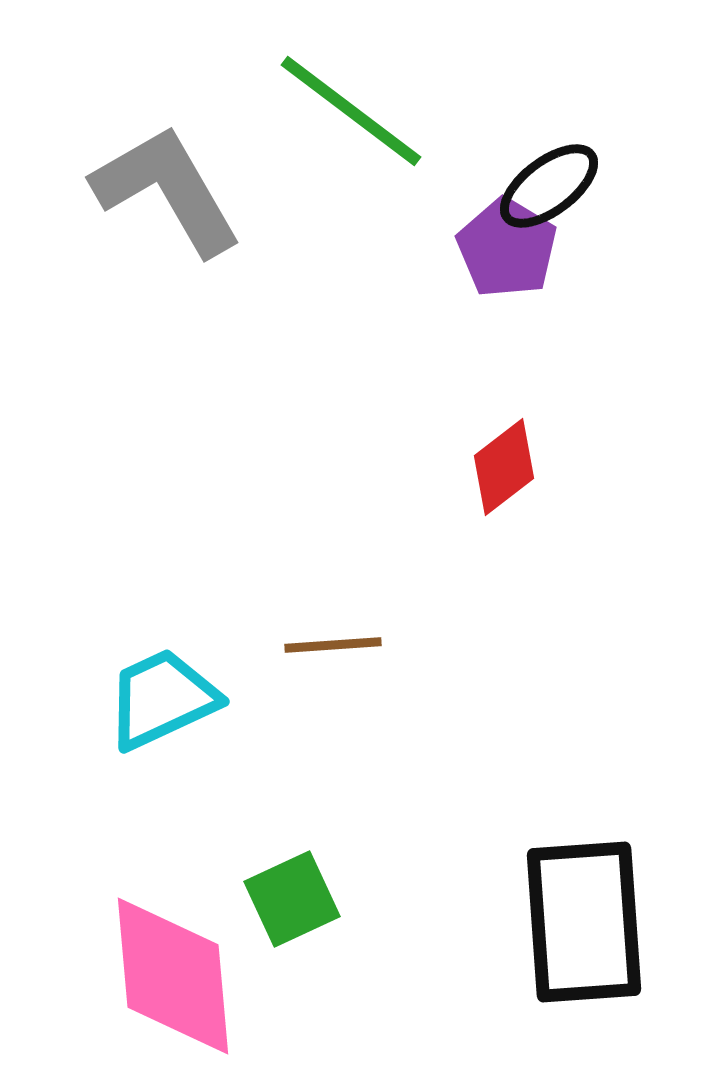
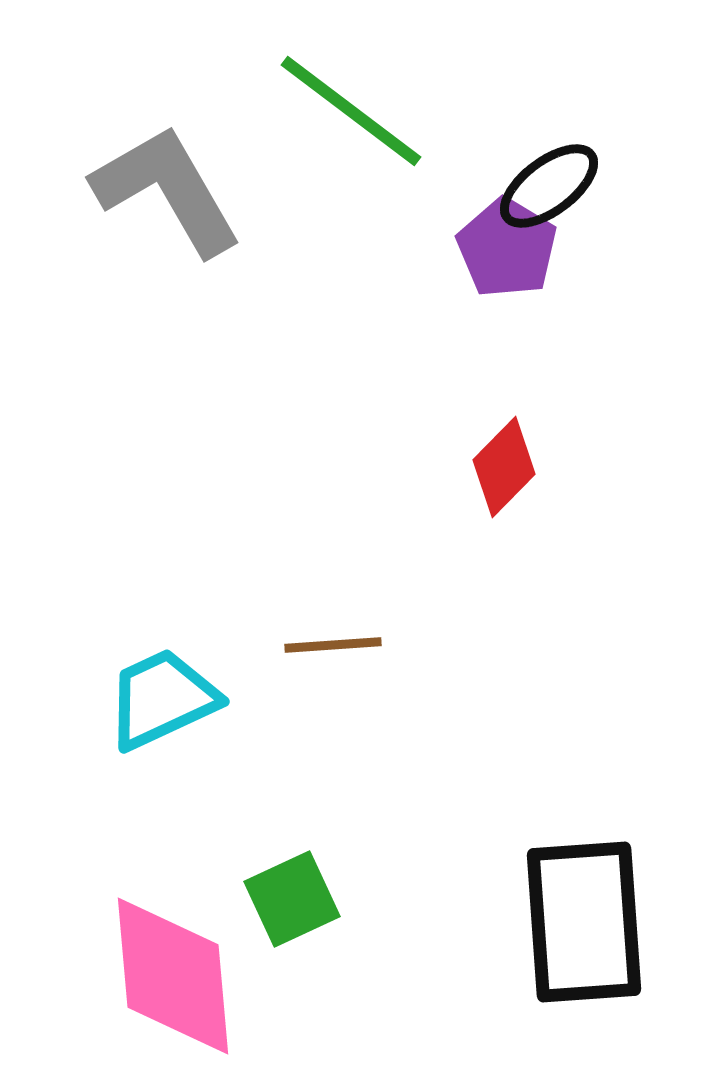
red diamond: rotated 8 degrees counterclockwise
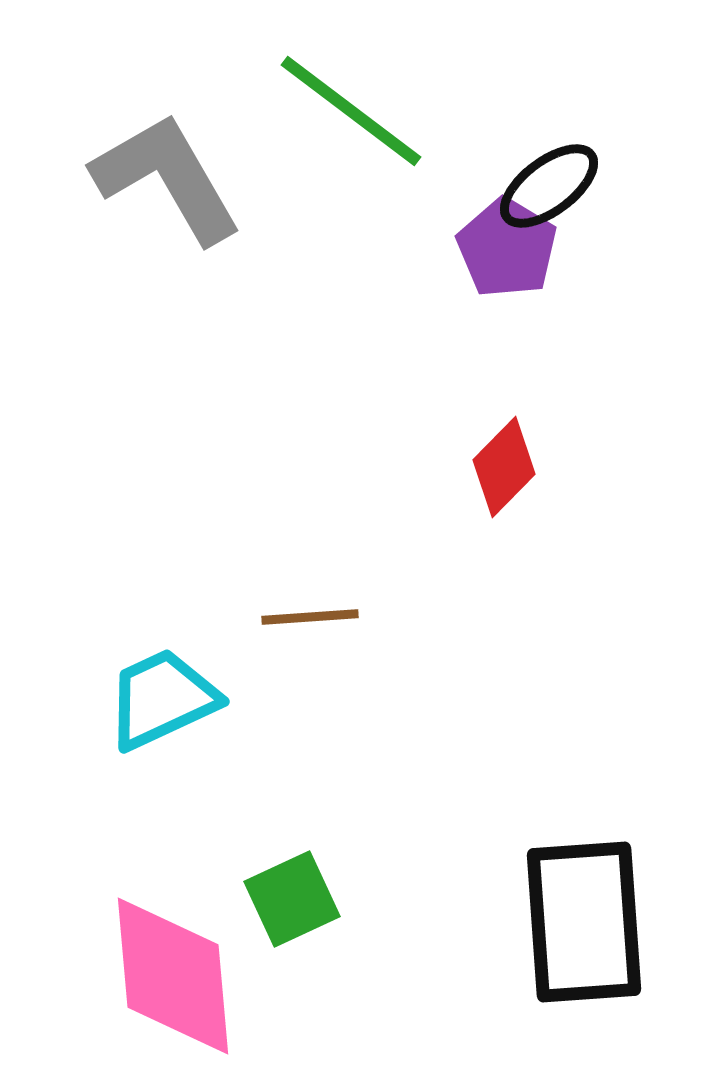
gray L-shape: moved 12 px up
brown line: moved 23 px left, 28 px up
